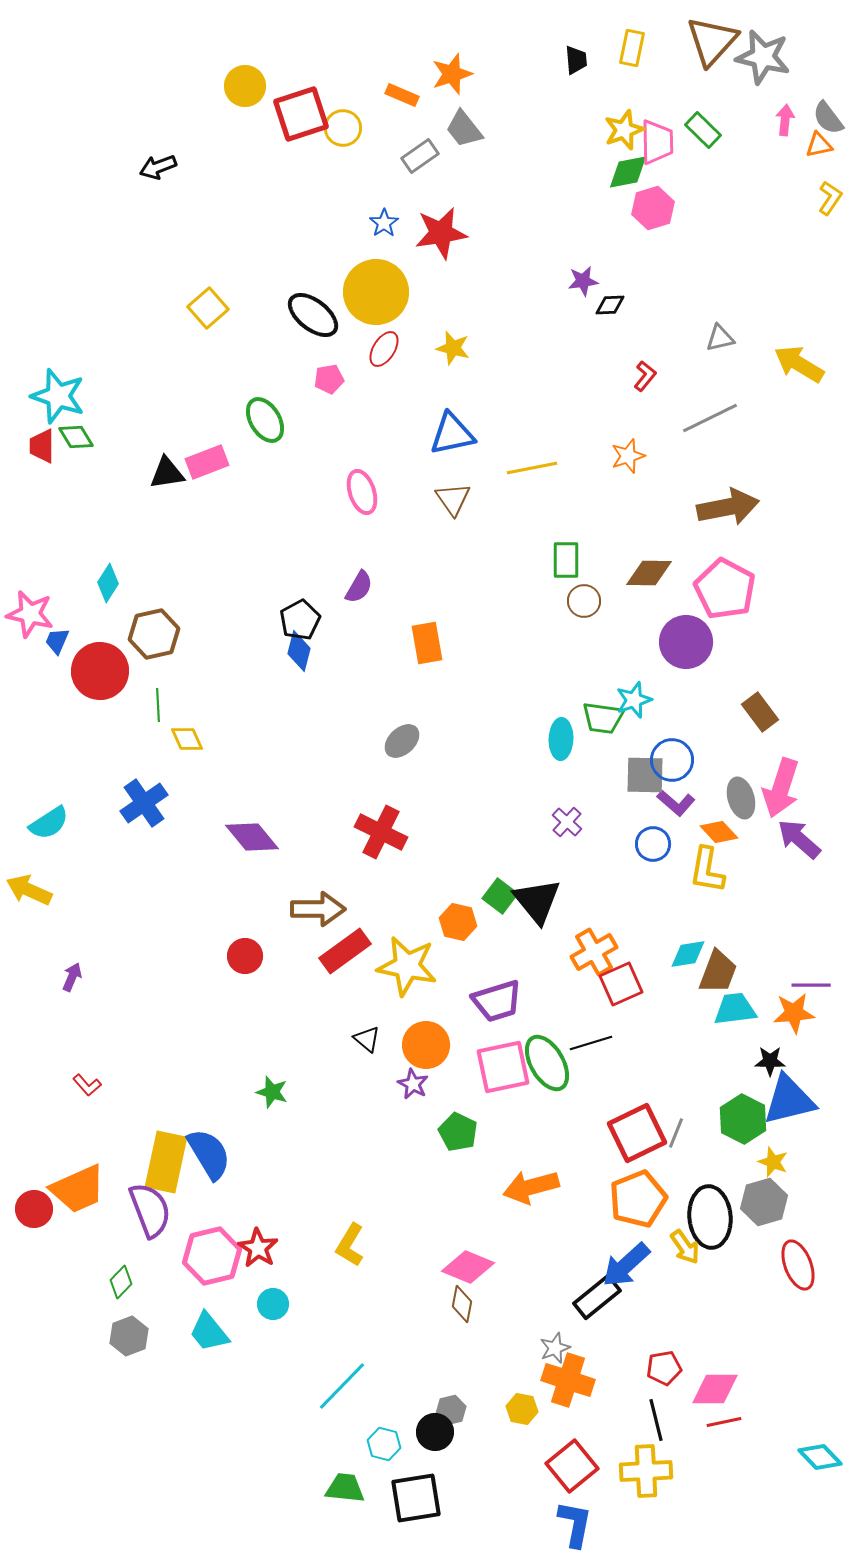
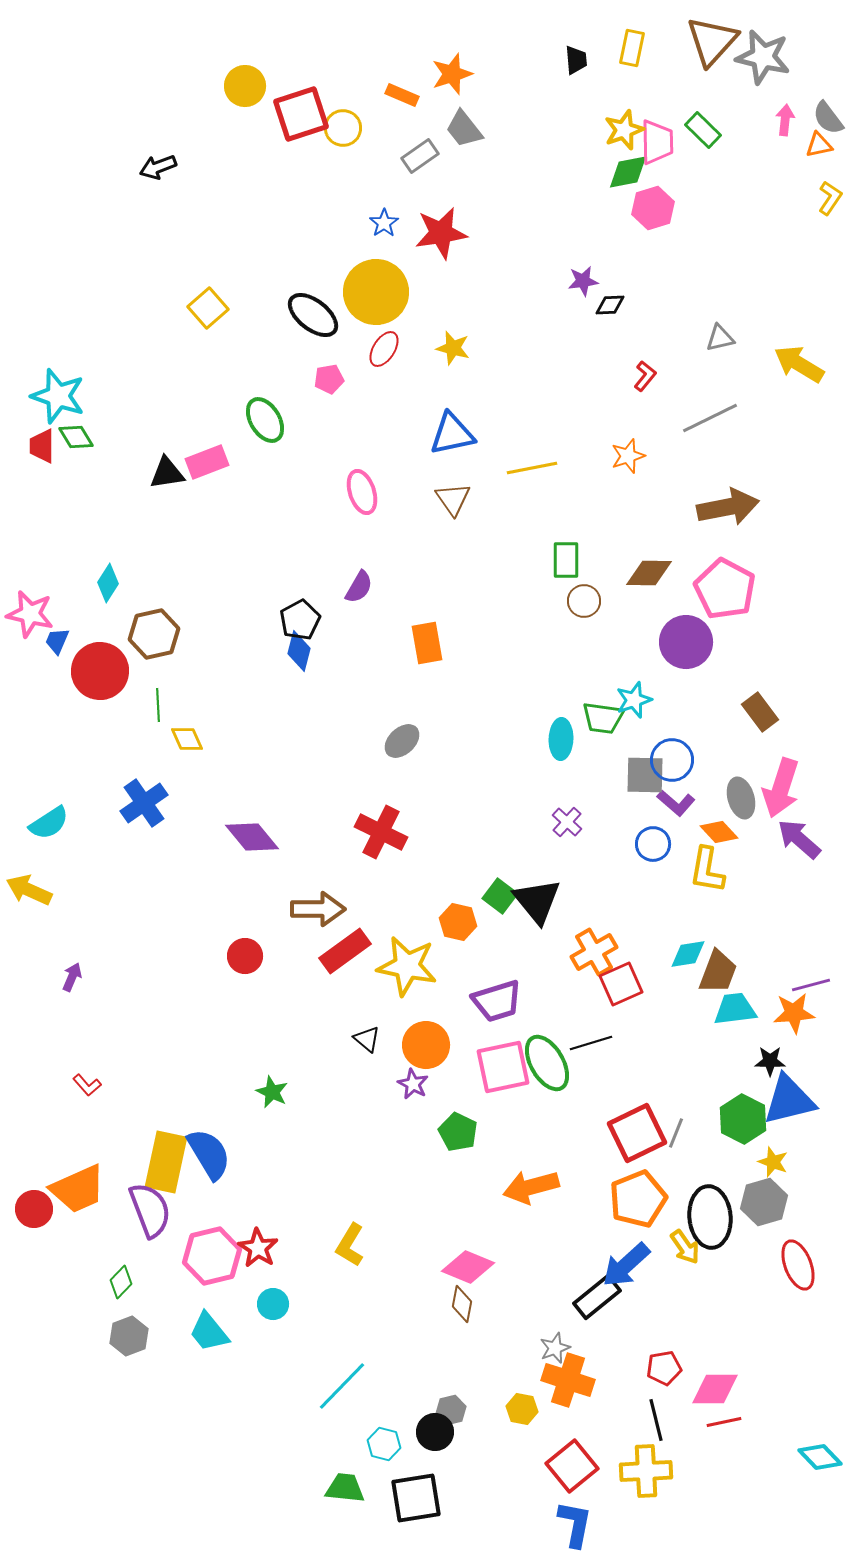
purple line at (811, 985): rotated 15 degrees counterclockwise
green star at (272, 1092): rotated 8 degrees clockwise
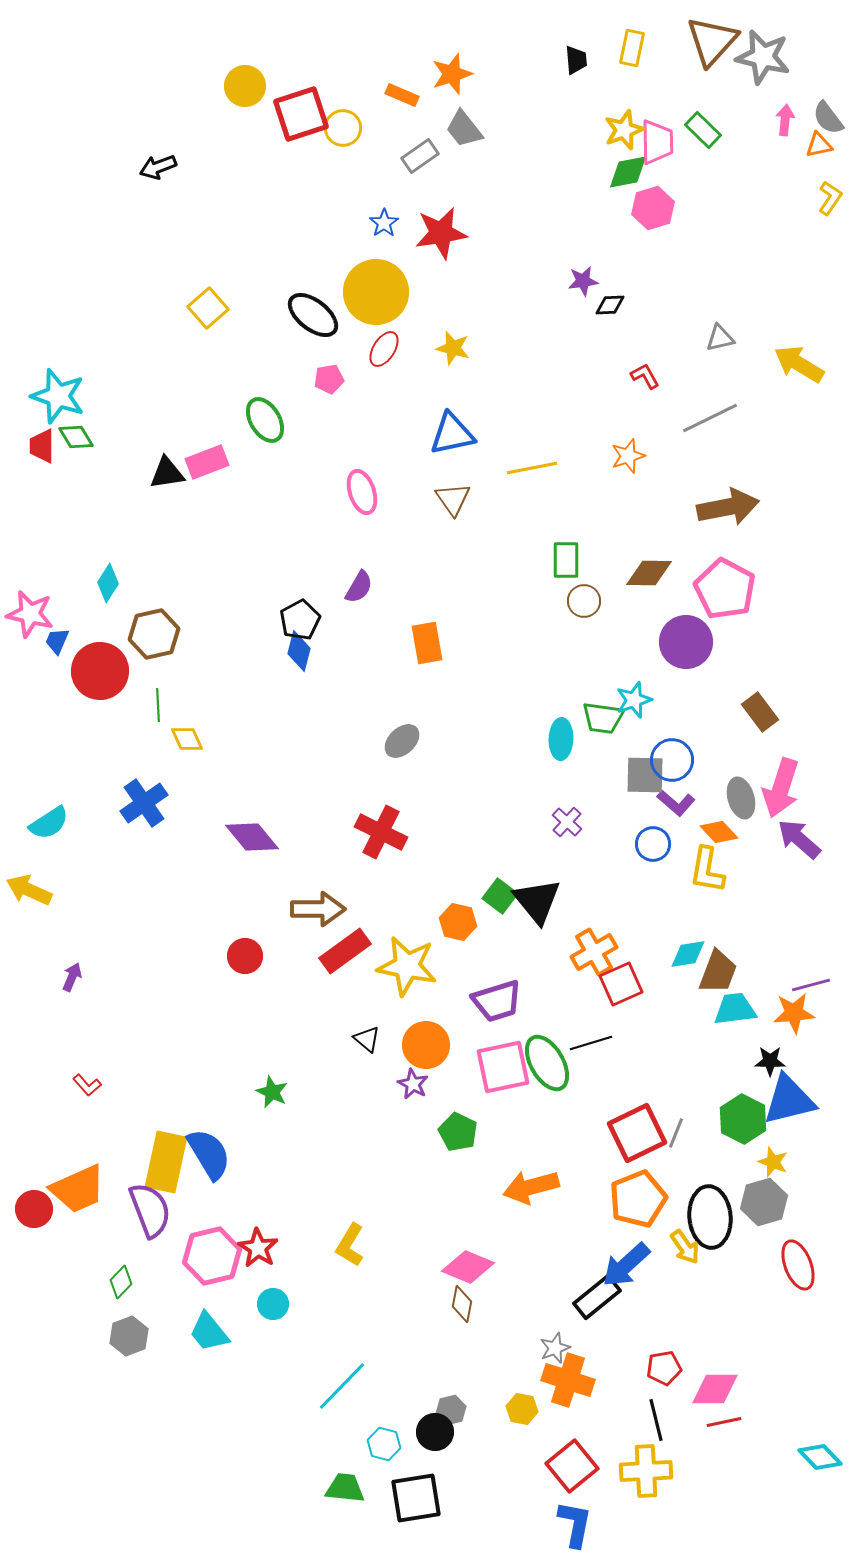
red L-shape at (645, 376): rotated 68 degrees counterclockwise
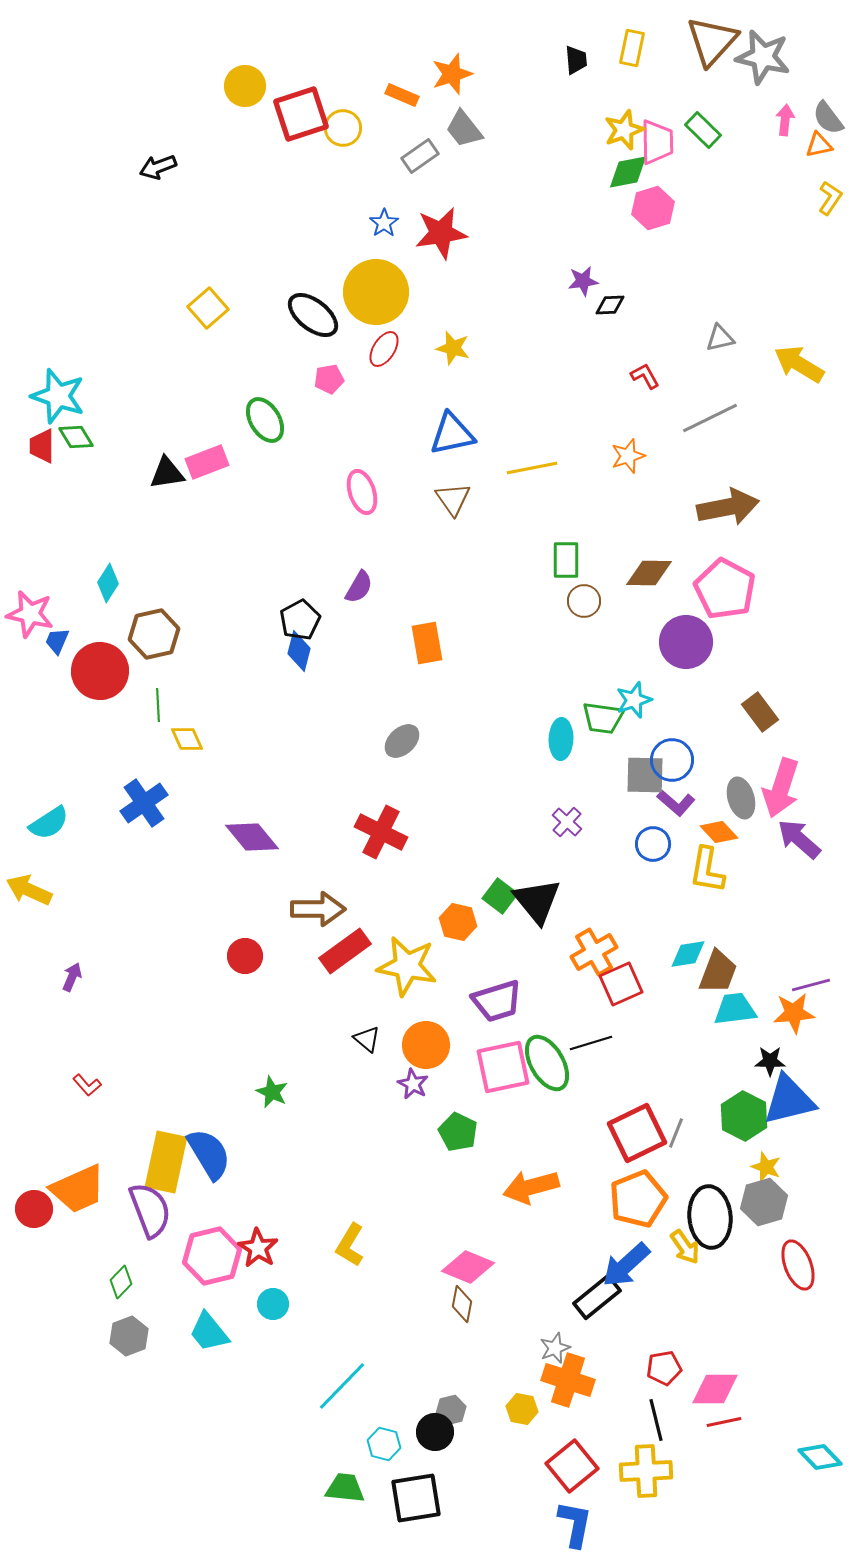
green hexagon at (743, 1119): moved 1 px right, 3 px up
yellow star at (773, 1162): moved 7 px left, 5 px down
